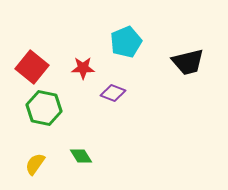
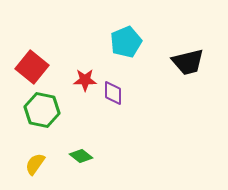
red star: moved 2 px right, 12 px down
purple diamond: rotated 70 degrees clockwise
green hexagon: moved 2 px left, 2 px down
green diamond: rotated 20 degrees counterclockwise
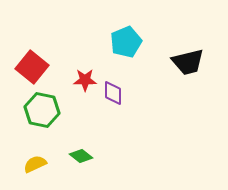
yellow semicircle: rotated 30 degrees clockwise
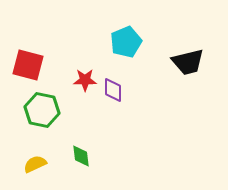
red square: moved 4 px left, 2 px up; rotated 24 degrees counterclockwise
purple diamond: moved 3 px up
green diamond: rotated 45 degrees clockwise
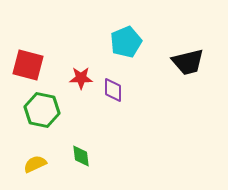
red star: moved 4 px left, 2 px up
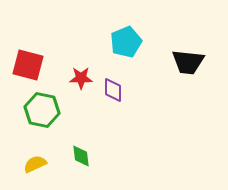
black trapezoid: rotated 20 degrees clockwise
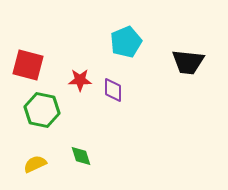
red star: moved 1 px left, 2 px down
green diamond: rotated 10 degrees counterclockwise
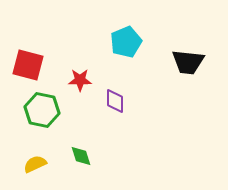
purple diamond: moved 2 px right, 11 px down
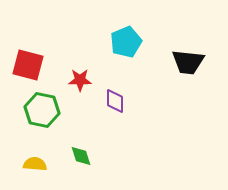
yellow semicircle: rotated 30 degrees clockwise
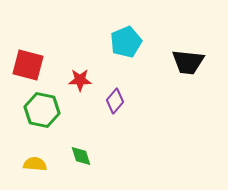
purple diamond: rotated 40 degrees clockwise
